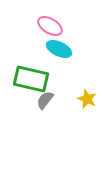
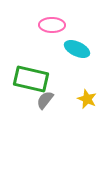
pink ellipse: moved 2 px right, 1 px up; rotated 30 degrees counterclockwise
cyan ellipse: moved 18 px right
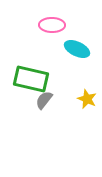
gray semicircle: moved 1 px left
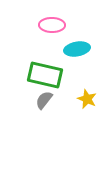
cyan ellipse: rotated 35 degrees counterclockwise
green rectangle: moved 14 px right, 4 px up
